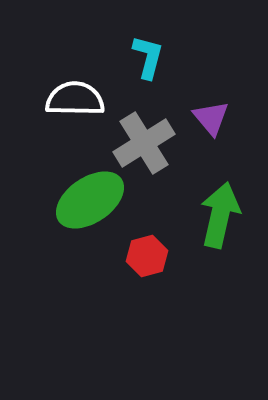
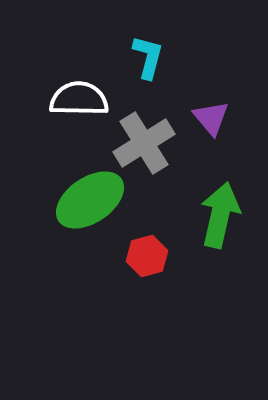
white semicircle: moved 4 px right
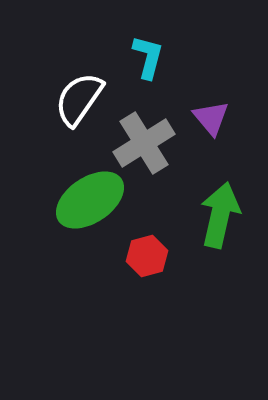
white semicircle: rotated 56 degrees counterclockwise
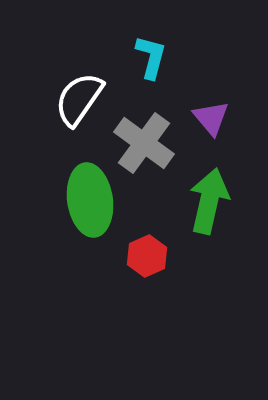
cyan L-shape: moved 3 px right
gray cross: rotated 22 degrees counterclockwise
green ellipse: rotated 64 degrees counterclockwise
green arrow: moved 11 px left, 14 px up
red hexagon: rotated 9 degrees counterclockwise
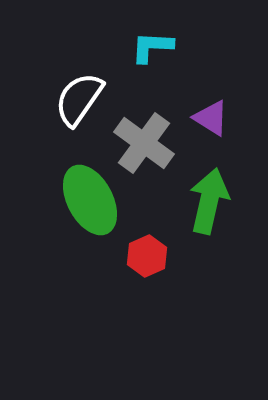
cyan L-shape: moved 1 px right, 10 px up; rotated 102 degrees counterclockwise
purple triangle: rotated 18 degrees counterclockwise
green ellipse: rotated 20 degrees counterclockwise
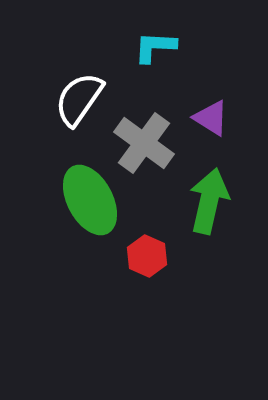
cyan L-shape: moved 3 px right
red hexagon: rotated 12 degrees counterclockwise
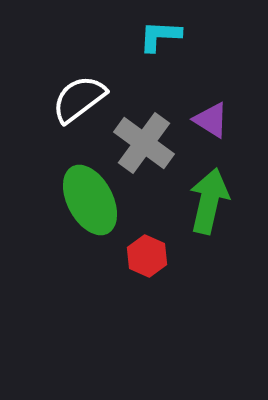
cyan L-shape: moved 5 px right, 11 px up
white semicircle: rotated 18 degrees clockwise
purple triangle: moved 2 px down
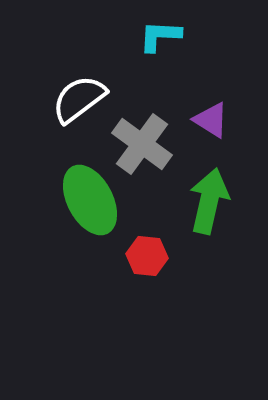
gray cross: moved 2 px left, 1 px down
red hexagon: rotated 18 degrees counterclockwise
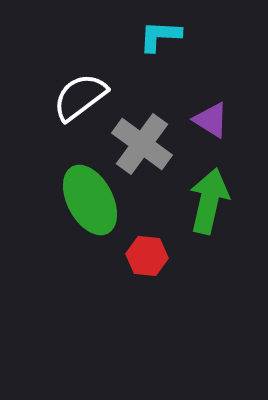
white semicircle: moved 1 px right, 2 px up
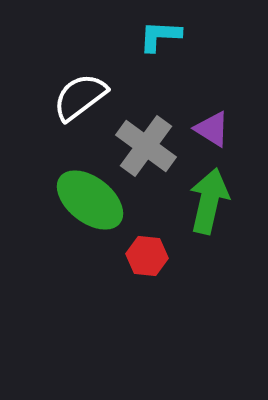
purple triangle: moved 1 px right, 9 px down
gray cross: moved 4 px right, 2 px down
green ellipse: rotated 24 degrees counterclockwise
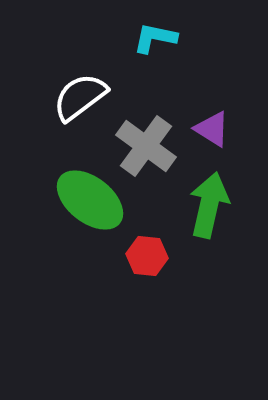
cyan L-shape: moved 5 px left, 2 px down; rotated 9 degrees clockwise
green arrow: moved 4 px down
